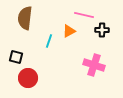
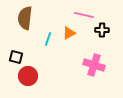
orange triangle: moved 2 px down
cyan line: moved 1 px left, 2 px up
red circle: moved 2 px up
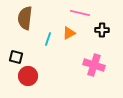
pink line: moved 4 px left, 2 px up
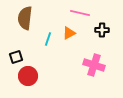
black square: rotated 32 degrees counterclockwise
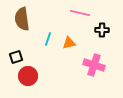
brown semicircle: moved 3 px left, 1 px down; rotated 15 degrees counterclockwise
orange triangle: moved 10 px down; rotated 16 degrees clockwise
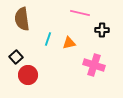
black square: rotated 24 degrees counterclockwise
red circle: moved 1 px up
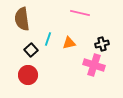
black cross: moved 14 px down; rotated 16 degrees counterclockwise
black square: moved 15 px right, 7 px up
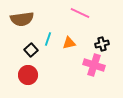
pink line: rotated 12 degrees clockwise
brown semicircle: rotated 90 degrees counterclockwise
